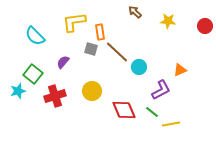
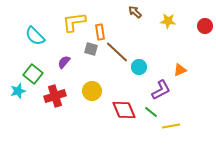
purple semicircle: moved 1 px right
green line: moved 1 px left
yellow line: moved 2 px down
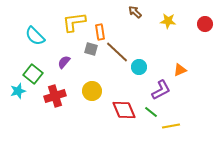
red circle: moved 2 px up
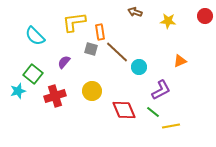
brown arrow: rotated 24 degrees counterclockwise
red circle: moved 8 px up
orange triangle: moved 9 px up
green line: moved 2 px right
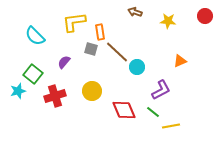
cyan circle: moved 2 px left
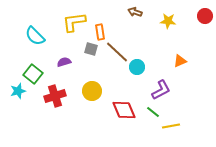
purple semicircle: rotated 32 degrees clockwise
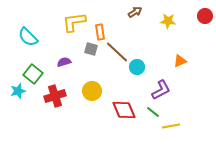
brown arrow: rotated 128 degrees clockwise
cyan semicircle: moved 7 px left, 1 px down
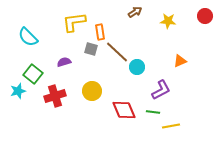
green line: rotated 32 degrees counterclockwise
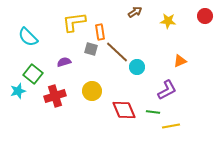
purple L-shape: moved 6 px right
